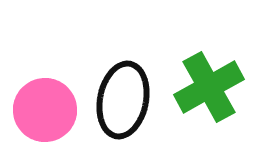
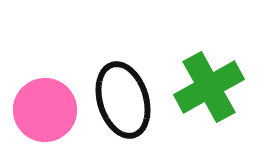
black ellipse: rotated 28 degrees counterclockwise
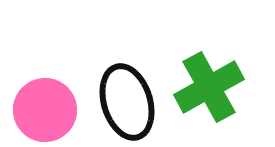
black ellipse: moved 4 px right, 2 px down
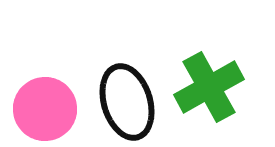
pink circle: moved 1 px up
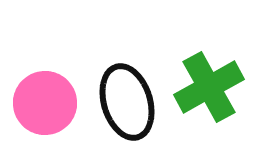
pink circle: moved 6 px up
